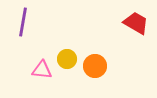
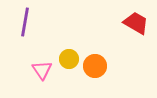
purple line: moved 2 px right
yellow circle: moved 2 px right
pink triangle: rotated 50 degrees clockwise
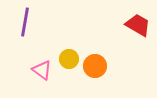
red trapezoid: moved 2 px right, 2 px down
pink triangle: rotated 20 degrees counterclockwise
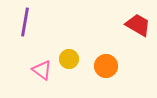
orange circle: moved 11 px right
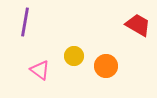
yellow circle: moved 5 px right, 3 px up
pink triangle: moved 2 px left
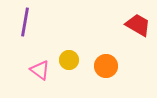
yellow circle: moved 5 px left, 4 px down
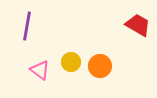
purple line: moved 2 px right, 4 px down
yellow circle: moved 2 px right, 2 px down
orange circle: moved 6 px left
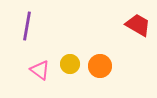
yellow circle: moved 1 px left, 2 px down
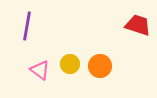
red trapezoid: rotated 12 degrees counterclockwise
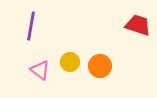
purple line: moved 4 px right
yellow circle: moved 2 px up
